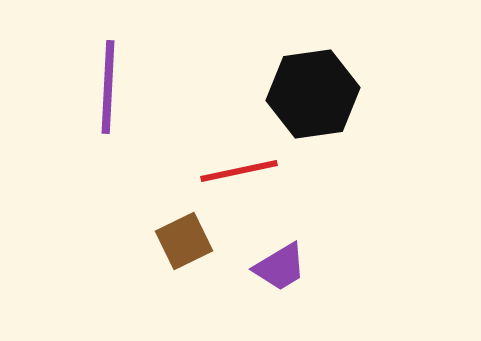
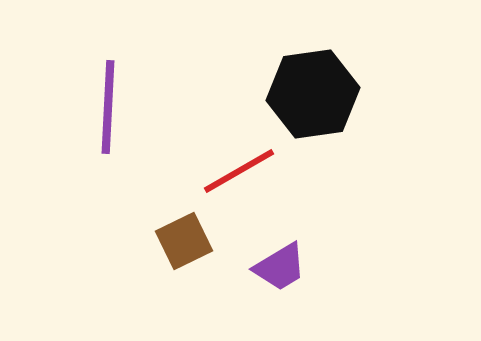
purple line: moved 20 px down
red line: rotated 18 degrees counterclockwise
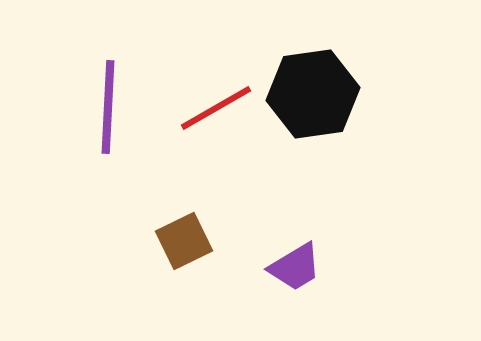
red line: moved 23 px left, 63 px up
purple trapezoid: moved 15 px right
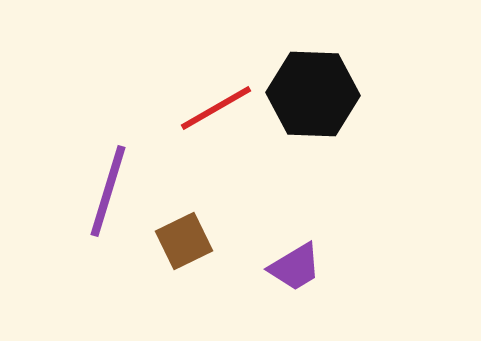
black hexagon: rotated 10 degrees clockwise
purple line: moved 84 px down; rotated 14 degrees clockwise
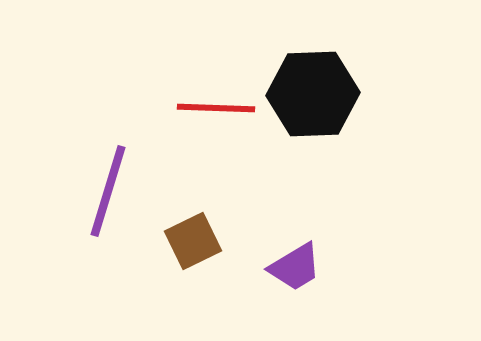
black hexagon: rotated 4 degrees counterclockwise
red line: rotated 32 degrees clockwise
brown square: moved 9 px right
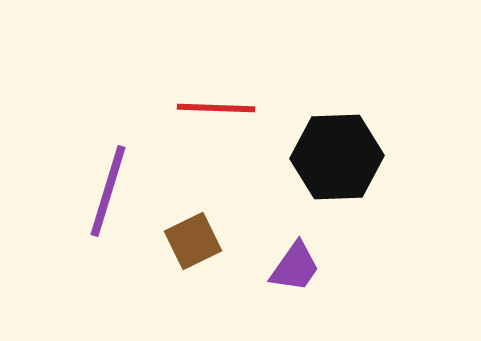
black hexagon: moved 24 px right, 63 px down
purple trapezoid: rotated 24 degrees counterclockwise
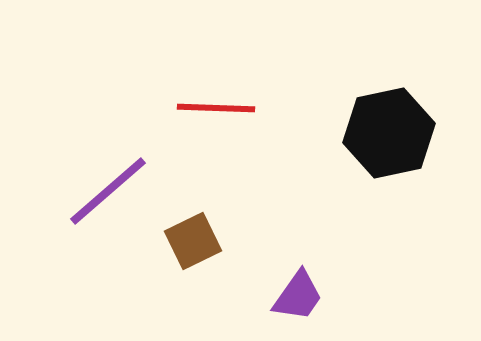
black hexagon: moved 52 px right, 24 px up; rotated 10 degrees counterclockwise
purple line: rotated 32 degrees clockwise
purple trapezoid: moved 3 px right, 29 px down
